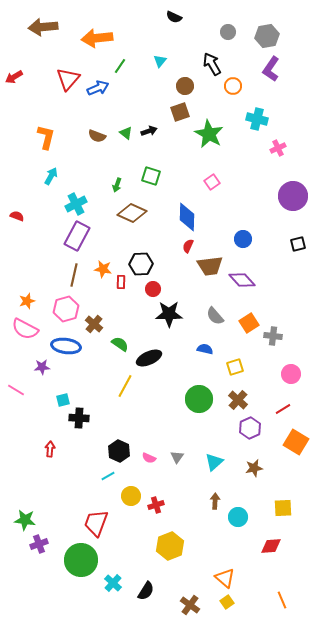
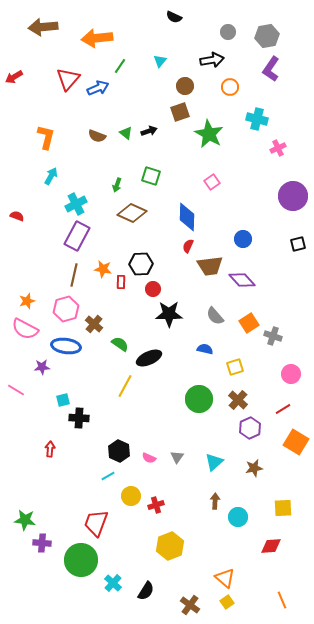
black arrow at (212, 64): moved 4 px up; rotated 110 degrees clockwise
orange circle at (233, 86): moved 3 px left, 1 px down
gray cross at (273, 336): rotated 12 degrees clockwise
purple cross at (39, 544): moved 3 px right, 1 px up; rotated 24 degrees clockwise
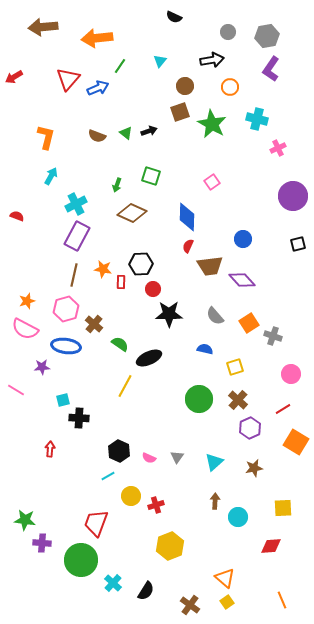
green star at (209, 134): moved 3 px right, 10 px up
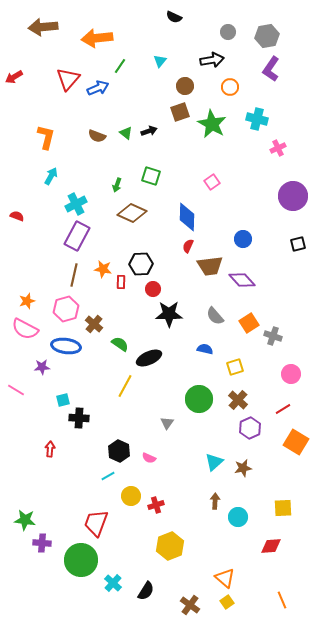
gray triangle at (177, 457): moved 10 px left, 34 px up
brown star at (254, 468): moved 11 px left
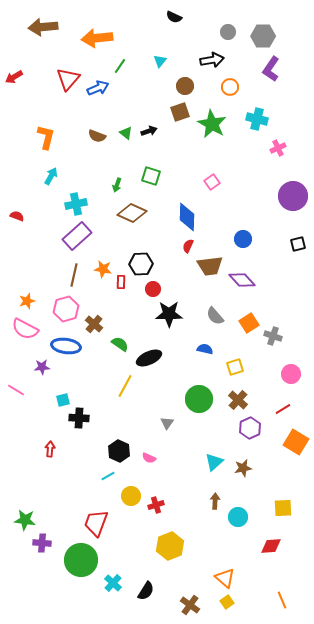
gray hexagon at (267, 36): moved 4 px left; rotated 10 degrees clockwise
cyan cross at (76, 204): rotated 15 degrees clockwise
purple rectangle at (77, 236): rotated 20 degrees clockwise
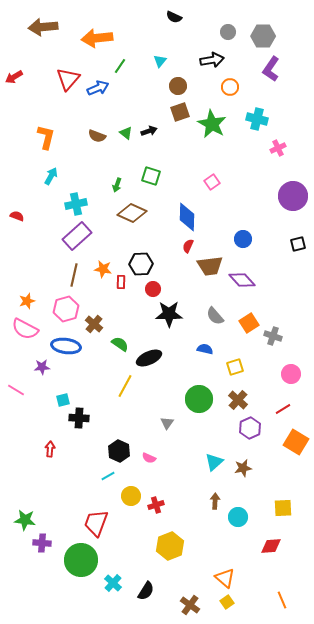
brown circle at (185, 86): moved 7 px left
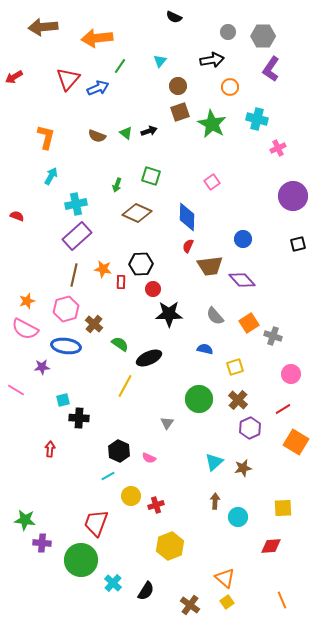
brown diamond at (132, 213): moved 5 px right
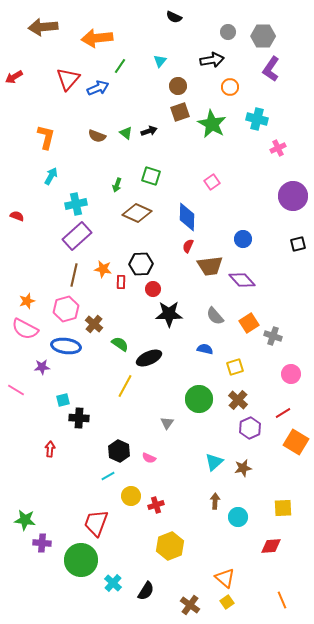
red line at (283, 409): moved 4 px down
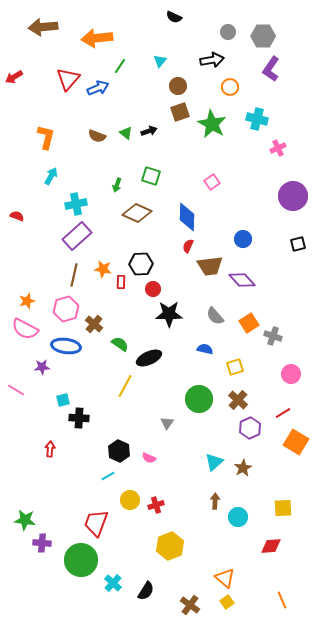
brown star at (243, 468): rotated 18 degrees counterclockwise
yellow circle at (131, 496): moved 1 px left, 4 px down
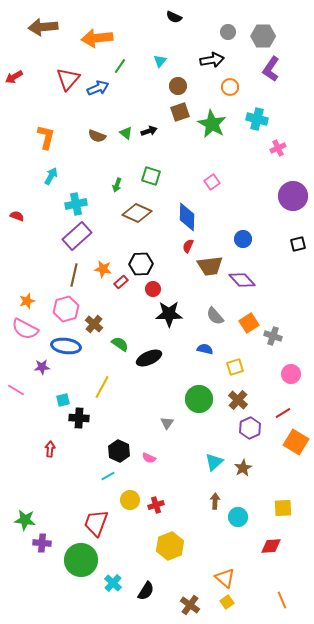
red rectangle at (121, 282): rotated 48 degrees clockwise
yellow line at (125, 386): moved 23 px left, 1 px down
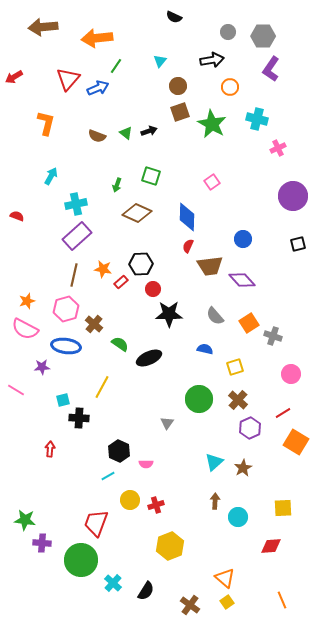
green line at (120, 66): moved 4 px left
orange L-shape at (46, 137): moved 14 px up
pink semicircle at (149, 458): moved 3 px left, 6 px down; rotated 24 degrees counterclockwise
